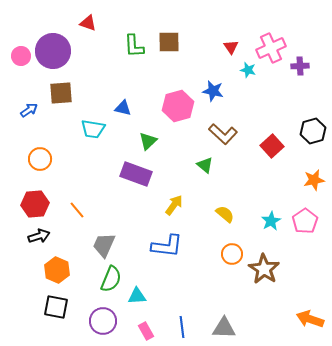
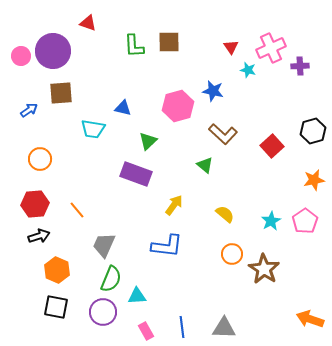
purple circle at (103, 321): moved 9 px up
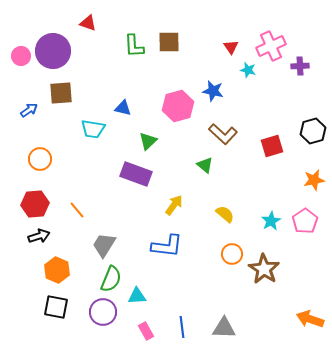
pink cross at (271, 48): moved 2 px up
red square at (272, 146): rotated 25 degrees clockwise
gray trapezoid at (104, 245): rotated 8 degrees clockwise
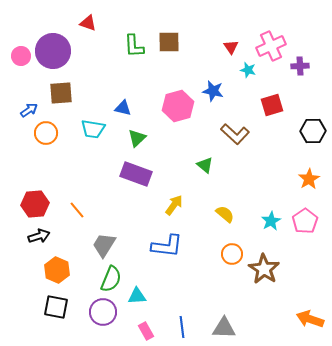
black hexagon at (313, 131): rotated 15 degrees clockwise
brown L-shape at (223, 134): moved 12 px right
green triangle at (148, 141): moved 11 px left, 3 px up
red square at (272, 146): moved 41 px up
orange circle at (40, 159): moved 6 px right, 26 px up
orange star at (314, 180): moved 5 px left, 1 px up; rotated 20 degrees counterclockwise
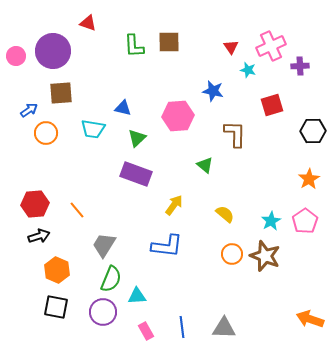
pink circle at (21, 56): moved 5 px left
pink hexagon at (178, 106): moved 10 px down; rotated 12 degrees clockwise
brown L-shape at (235, 134): rotated 132 degrees counterclockwise
brown star at (264, 269): moved 1 px right, 13 px up; rotated 12 degrees counterclockwise
